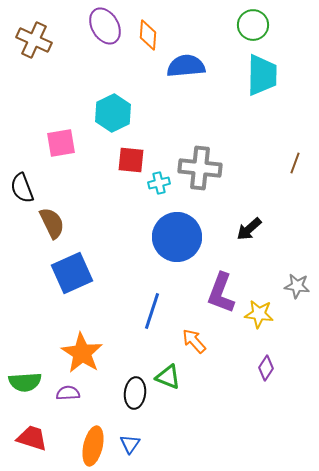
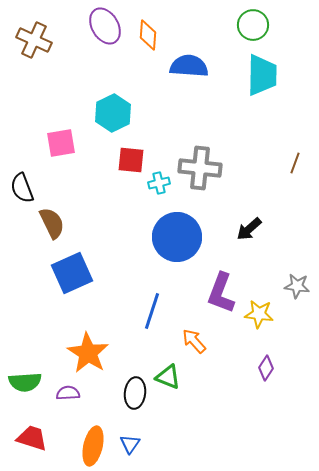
blue semicircle: moved 3 px right; rotated 9 degrees clockwise
orange star: moved 6 px right
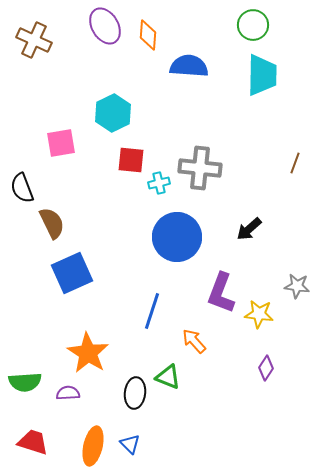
red trapezoid: moved 1 px right, 4 px down
blue triangle: rotated 20 degrees counterclockwise
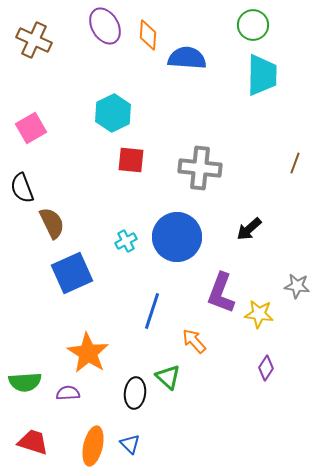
blue semicircle: moved 2 px left, 8 px up
pink square: moved 30 px left, 15 px up; rotated 20 degrees counterclockwise
cyan cross: moved 33 px left, 58 px down; rotated 15 degrees counterclockwise
green triangle: rotated 20 degrees clockwise
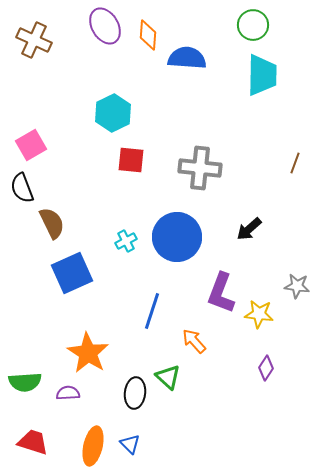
pink square: moved 17 px down
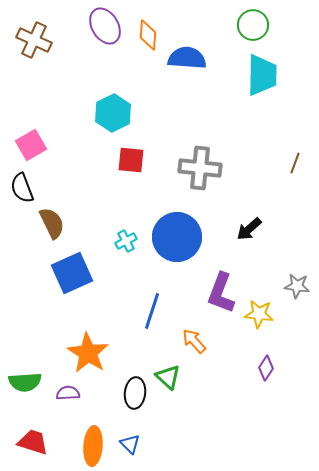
orange ellipse: rotated 9 degrees counterclockwise
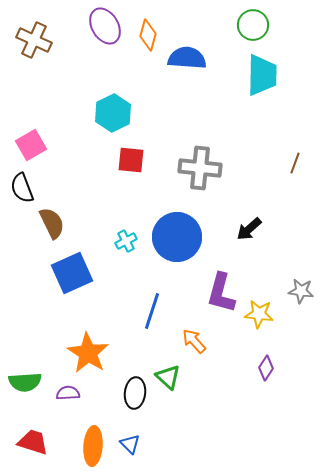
orange diamond: rotated 12 degrees clockwise
gray star: moved 4 px right, 5 px down
purple L-shape: rotated 6 degrees counterclockwise
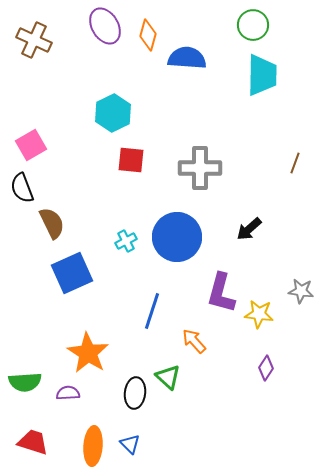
gray cross: rotated 6 degrees counterclockwise
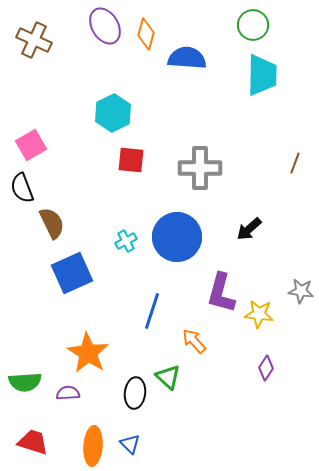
orange diamond: moved 2 px left, 1 px up
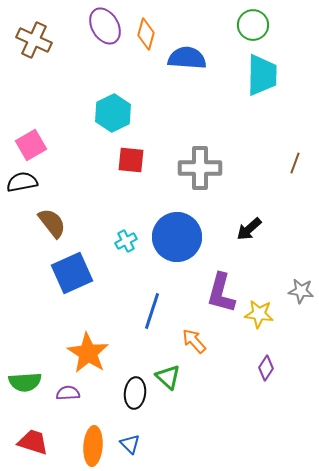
black semicircle: moved 6 px up; rotated 100 degrees clockwise
brown semicircle: rotated 12 degrees counterclockwise
